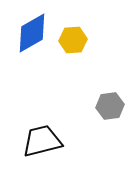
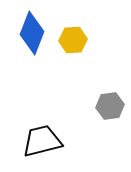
blue diamond: rotated 39 degrees counterclockwise
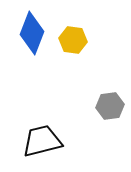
yellow hexagon: rotated 12 degrees clockwise
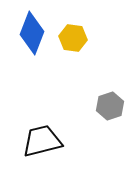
yellow hexagon: moved 2 px up
gray hexagon: rotated 12 degrees counterclockwise
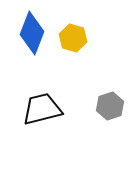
yellow hexagon: rotated 8 degrees clockwise
black trapezoid: moved 32 px up
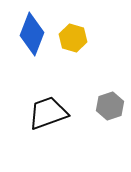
blue diamond: moved 1 px down
black trapezoid: moved 6 px right, 4 px down; rotated 6 degrees counterclockwise
